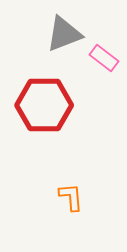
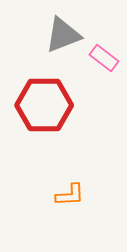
gray triangle: moved 1 px left, 1 px down
orange L-shape: moved 1 px left, 2 px up; rotated 92 degrees clockwise
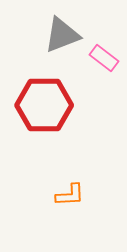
gray triangle: moved 1 px left
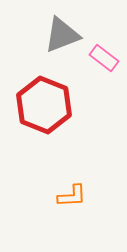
red hexagon: rotated 22 degrees clockwise
orange L-shape: moved 2 px right, 1 px down
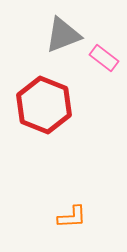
gray triangle: moved 1 px right
orange L-shape: moved 21 px down
